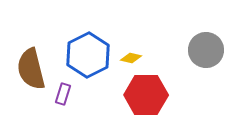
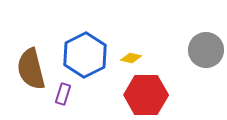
blue hexagon: moved 3 px left
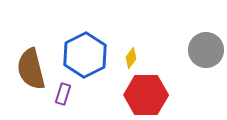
yellow diamond: rotated 65 degrees counterclockwise
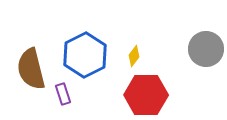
gray circle: moved 1 px up
yellow diamond: moved 3 px right, 2 px up
purple rectangle: rotated 35 degrees counterclockwise
